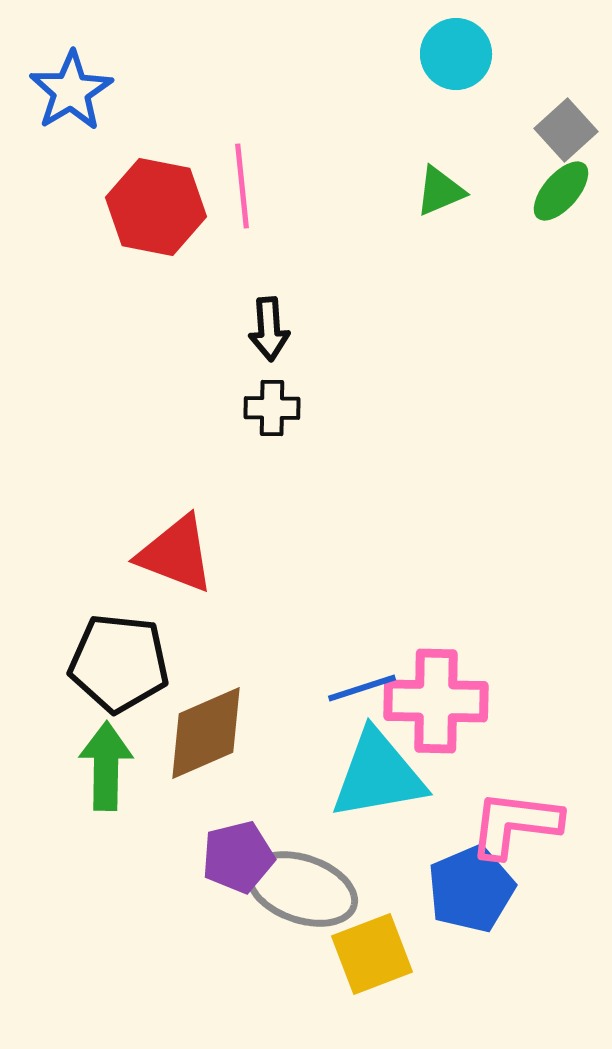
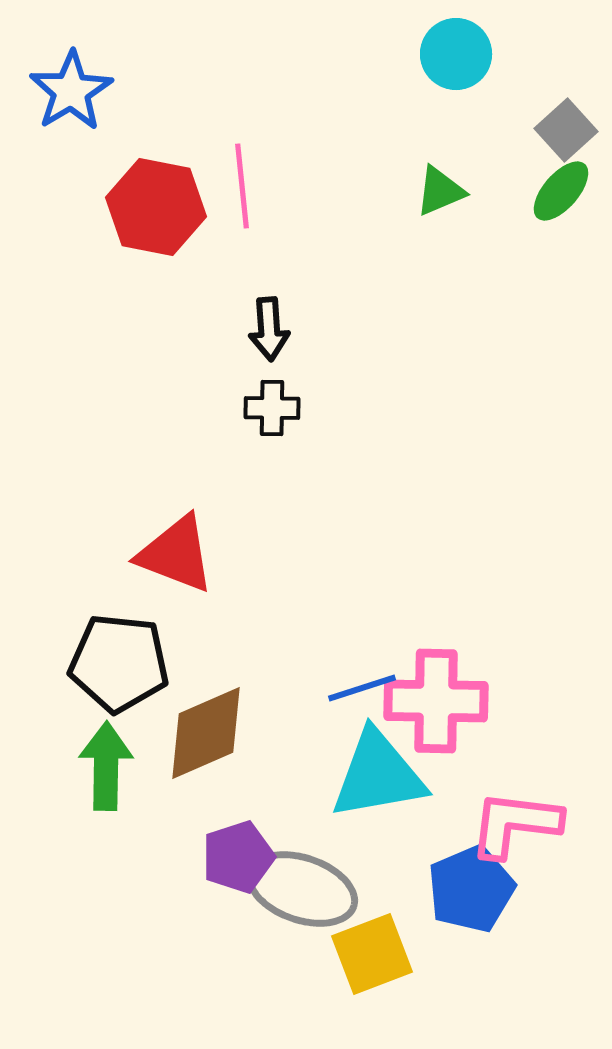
purple pentagon: rotated 4 degrees counterclockwise
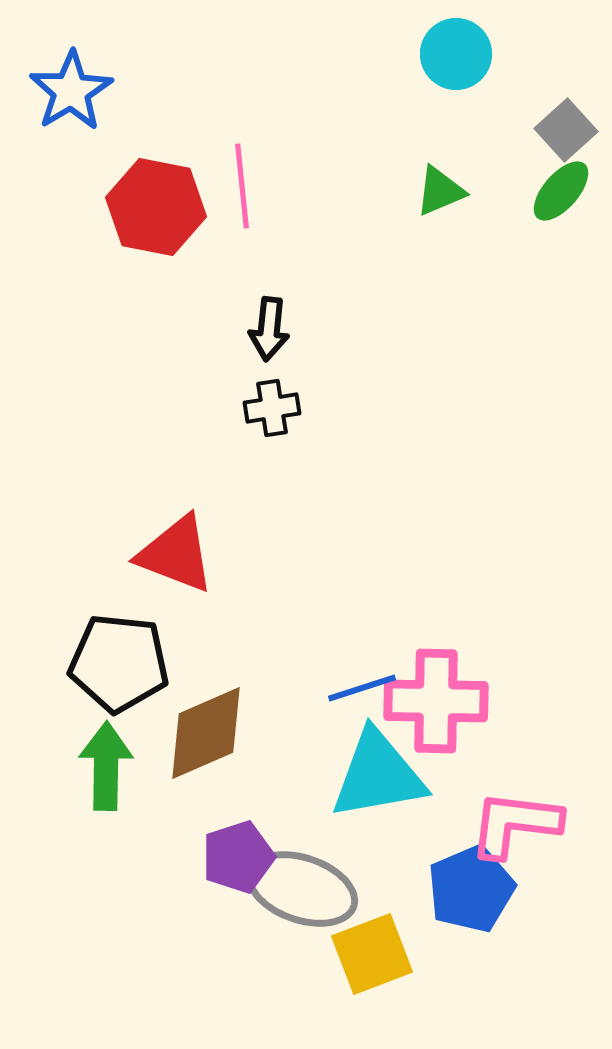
black arrow: rotated 10 degrees clockwise
black cross: rotated 10 degrees counterclockwise
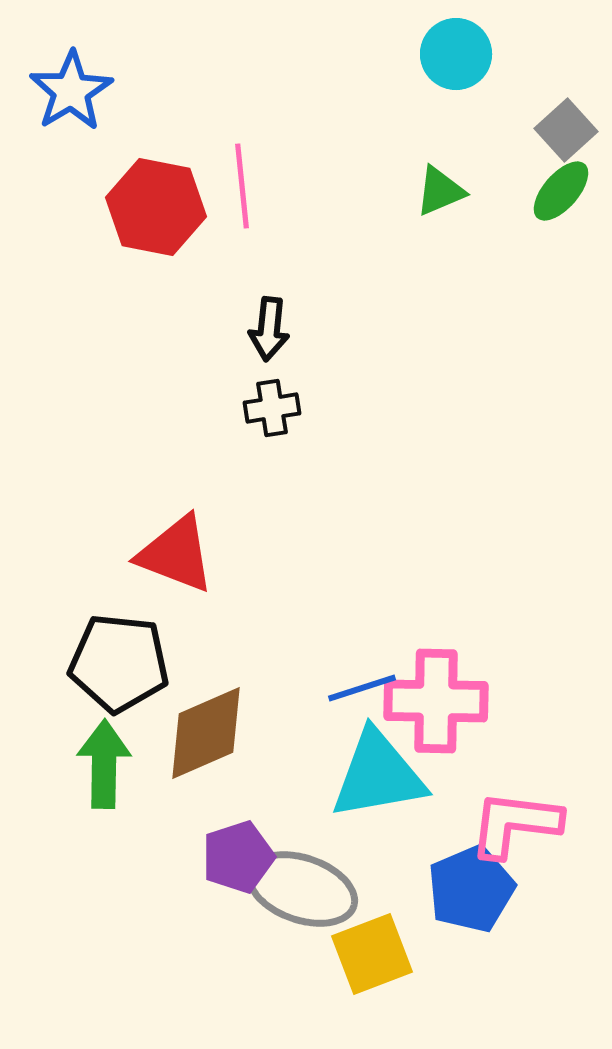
green arrow: moved 2 px left, 2 px up
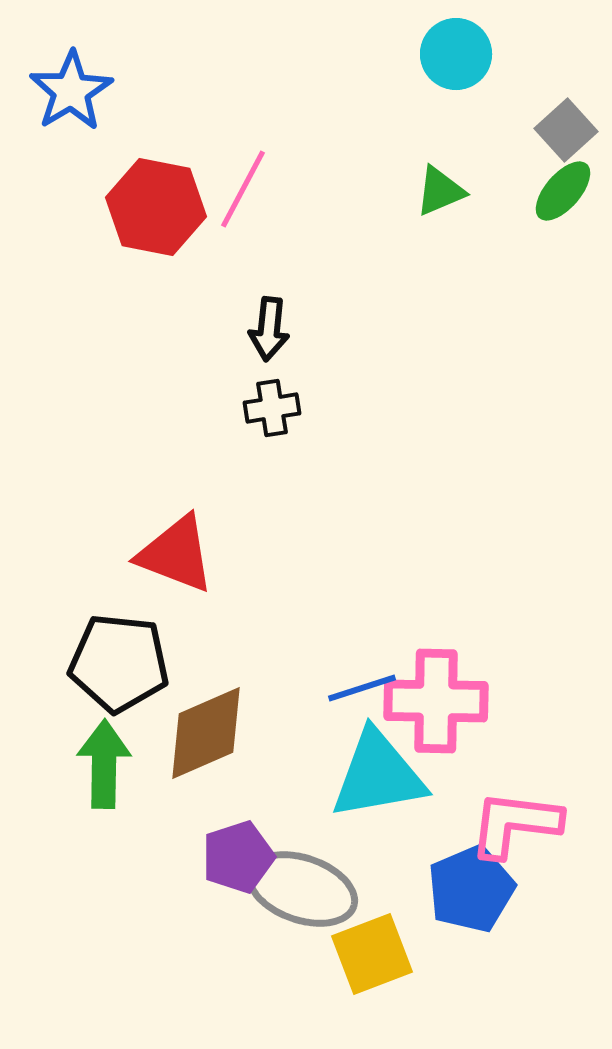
pink line: moved 1 px right, 3 px down; rotated 34 degrees clockwise
green ellipse: moved 2 px right
